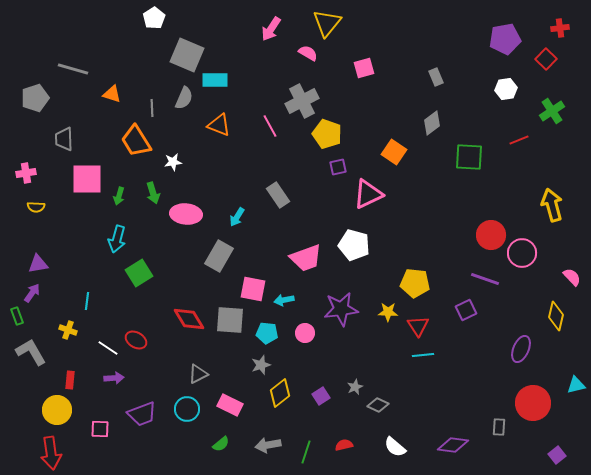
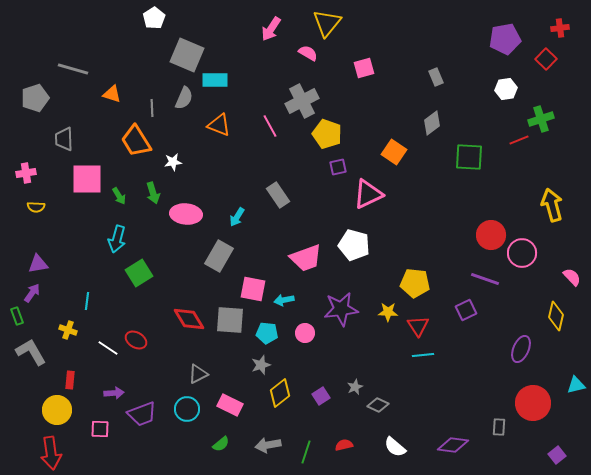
green cross at (552, 111): moved 11 px left, 8 px down; rotated 15 degrees clockwise
green arrow at (119, 196): rotated 48 degrees counterclockwise
purple arrow at (114, 378): moved 15 px down
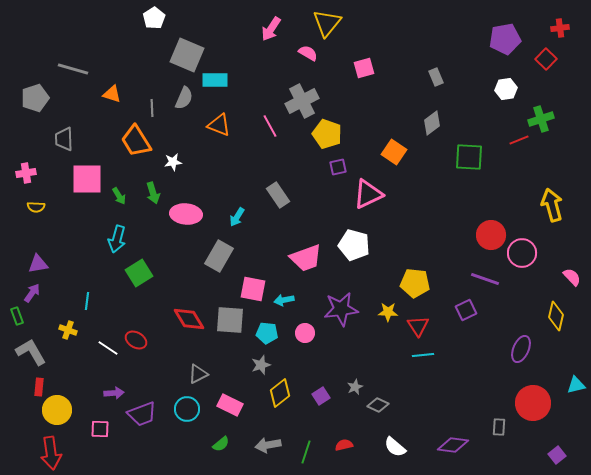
red rectangle at (70, 380): moved 31 px left, 7 px down
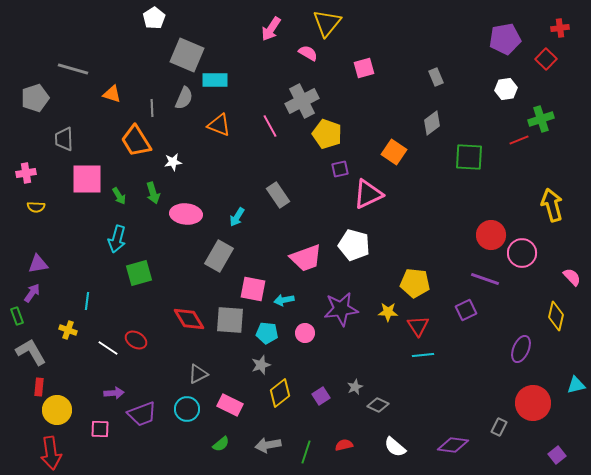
purple square at (338, 167): moved 2 px right, 2 px down
green square at (139, 273): rotated 16 degrees clockwise
gray rectangle at (499, 427): rotated 24 degrees clockwise
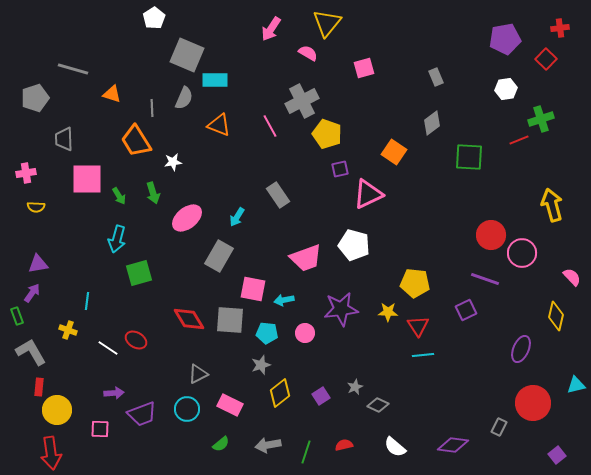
pink ellipse at (186, 214): moved 1 px right, 4 px down; rotated 44 degrees counterclockwise
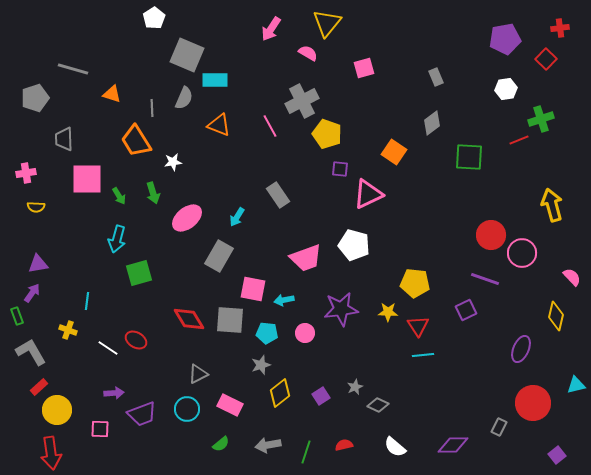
purple square at (340, 169): rotated 18 degrees clockwise
red rectangle at (39, 387): rotated 42 degrees clockwise
purple diamond at (453, 445): rotated 8 degrees counterclockwise
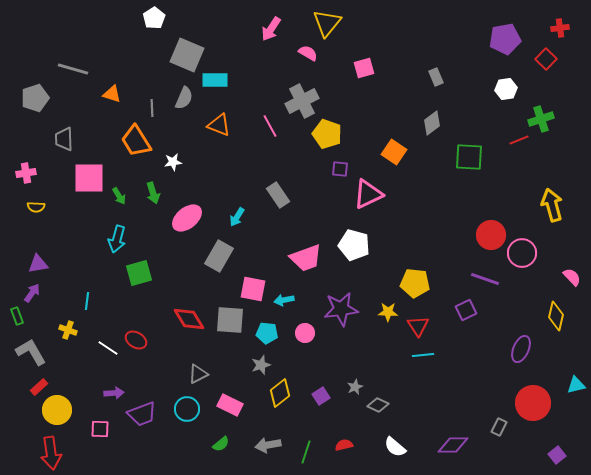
pink square at (87, 179): moved 2 px right, 1 px up
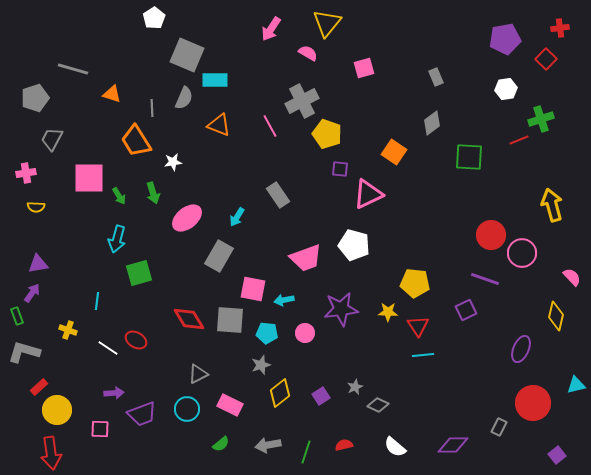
gray trapezoid at (64, 139): moved 12 px left; rotated 30 degrees clockwise
cyan line at (87, 301): moved 10 px right
gray L-shape at (31, 352): moved 7 px left; rotated 44 degrees counterclockwise
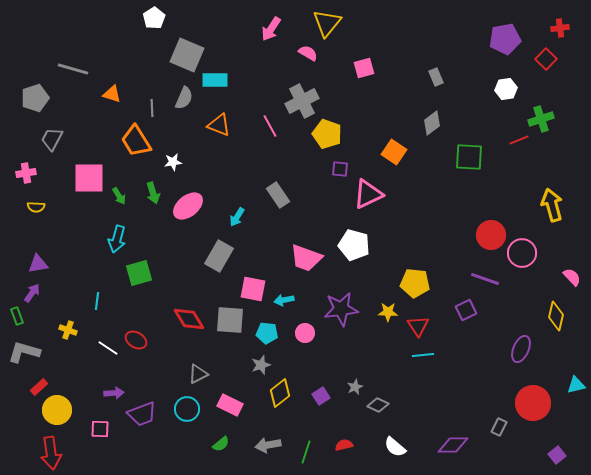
pink ellipse at (187, 218): moved 1 px right, 12 px up
pink trapezoid at (306, 258): rotated 40 degrees clockwise
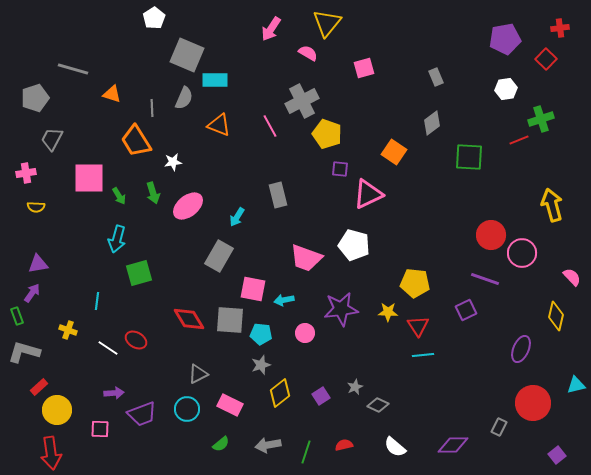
gray rectangle at (278, 195): rotated 20 degrees clockwise
cyan pentagon at (267, 333): moved 6 px left, 1 px down
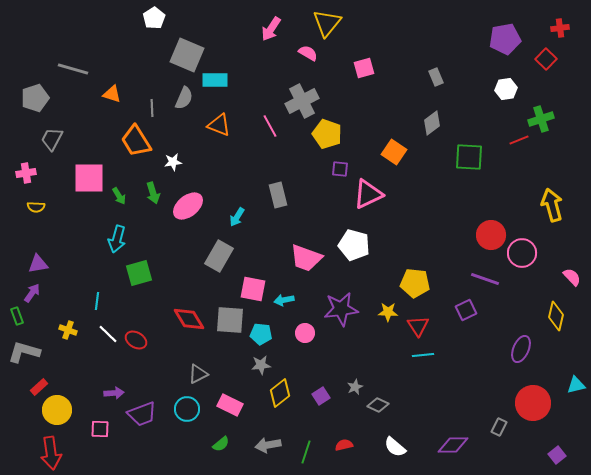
white line at (108, 348): moved 14 px up; rotated 10 degrees clockwise
gray star at (261, 365): rotated 12 degrees clockwise
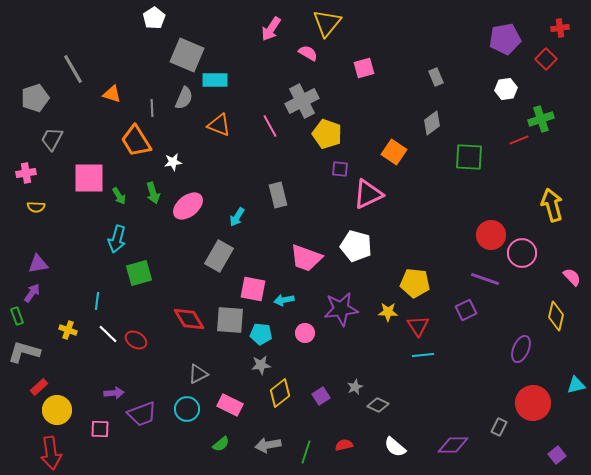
gray line at (73, 69): rotated 44 degrees clockwise
white pentagon at (354, 245): moved 2 px right, 1 px down
